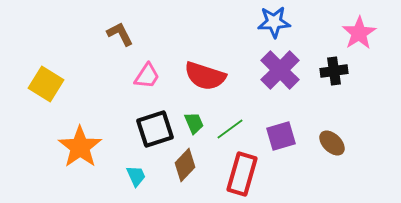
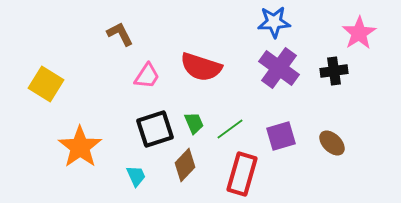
purple cross: moved 1 px left, 2 px up; rotated 9 degrees counterclockwise
red semicircle: moved 4 px left, 9 px up
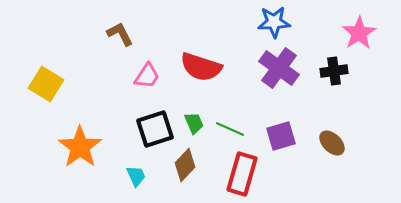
green line: rotated 60 degrees clockwise
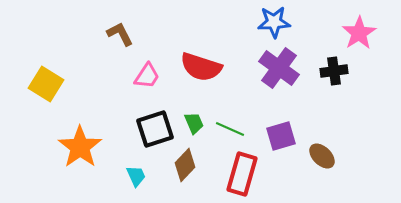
brown ellipse: moved 10 px left, 13 px down
